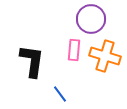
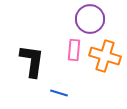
purple circle: moved 1 px left
blue line: moved 1 px left, 1 px up; rotated 36 degrees counterclockwise
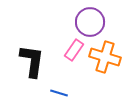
purple circle: moved 3 px down
pink rectangle: rotated 30 degrees clockwise
orange cross: moved 1 px down
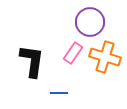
pink rectangle: moved 1 px left, 3 px down
blue line: rotated 18 degrees counterclockwise
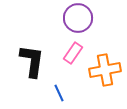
purple circle: moved 12 px left, 4 px up
orange cross: moved 13 px down; rotated 28 degrees counterclockwise
blue line: rotated 66 degrees clockwise
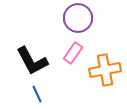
black L-shape: rotated 144 degrees clockwise
blue line: moved 22 px left, 1 px down
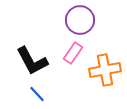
purple circle: moved 2 px right, 2 px down
blue line: rotated 18 degrees counterclockwise
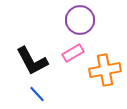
pink rectangle: rotated 25 degrees clockwise
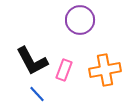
pink rectangle: moved 9 px left, 17 px down; rotated 40 degrees counterclockwise
